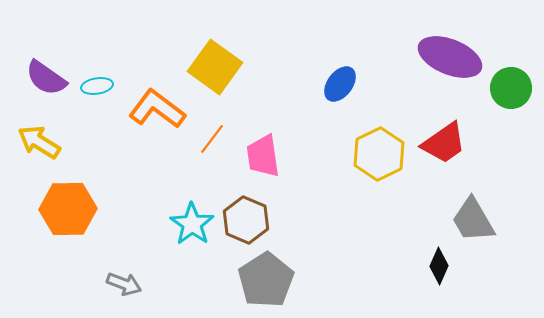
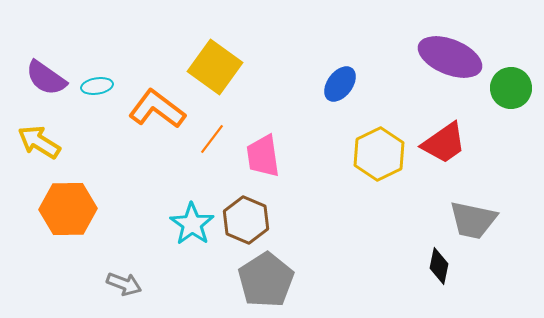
gray trapezoid: rotated 48 degrees counterclockwise
black diamond: rotated 12 degrees counterclockwise
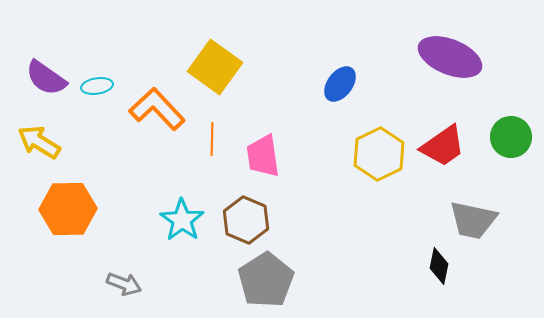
green circle: moved 49 px down
orange L-shape: rotated 10 degrees clockwise
orange line: rotated 36 degrees counterclockwise
red trapezoid: moved 1 px left, 3 px down
cyan star: moved 10 px left, 4 px up
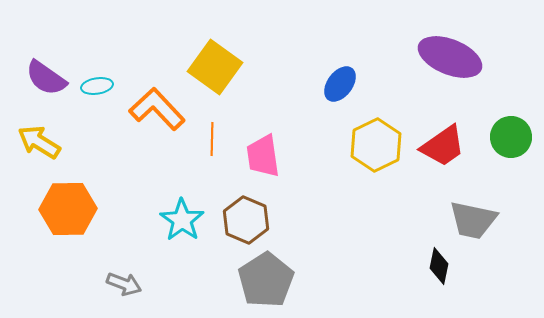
yellow hexagon: moved 3 px left, 9 px up
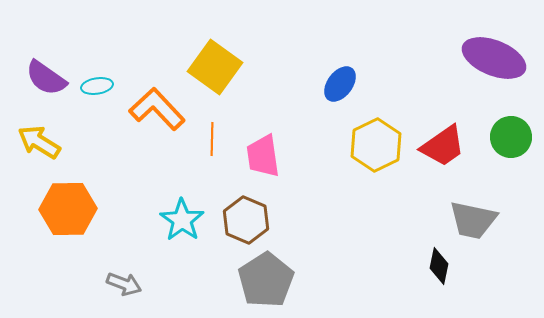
purple ellipse: moved 44 px right, 1 px down
